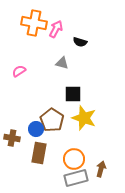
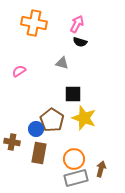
pink arrow: moved 21 px right, 5 px up
brown cross: moved 4 px down
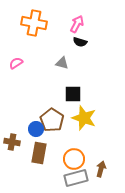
pink semicircle: moved 3 px left, 8 px up
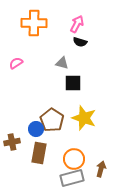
orange cross: rotated 10 degrees counterclockwise
black square: moved 11 px up
brown cross: rotated 21 degrees counterclockwise
gray rectangle: moved 4 px left
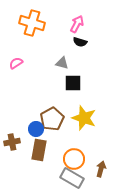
orange cross: moved 2 px left; rotated 15 degrees clockwise
brown pentagon: moved 1 px up; rotated 10 degrees clockwise
brown rectangle: moved 3 px up
gray rectangle: rotated 45 degrees clockwise
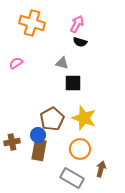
blue circle: moved 2 px right, 6 px down
orange circle: moved 6 px right, 10 px up
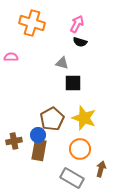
pink semicircle: moved 5 px left, 6 px up; rotated 32 degrees clockwise
brown cross: moved 2 px right, 1 px up
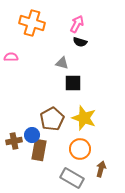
blue circle: moved 6 px left
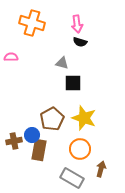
pink arrow: rotated 144 degrees clockwise
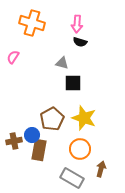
pink arrow: rotated 12 degrees clockwise
pink semicircle: moved 2 px right; rotated 56 degrees counterclockwise
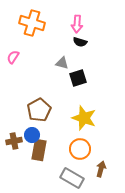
black square: moved 5 px right, 5 px up; rotated 18 degrees counterclockwise
brown pentagon: moved 13 px left, 9 px up
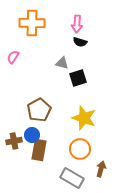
orange cross: rotated 15 degrees counterclockwise
